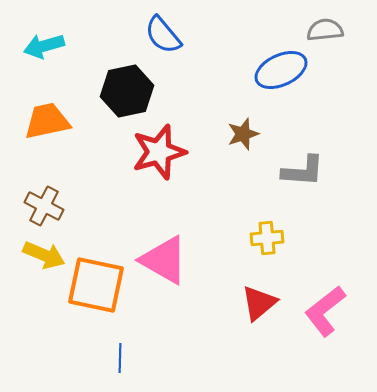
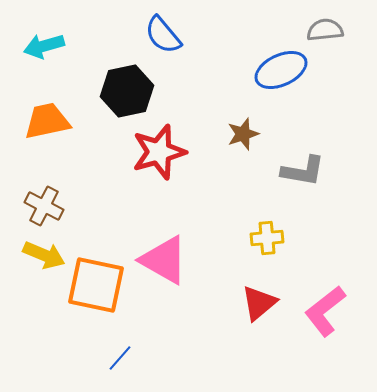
gray L-shape: rotated 6 degrees clockwise
blue line: rotated 40 degrees clockwise
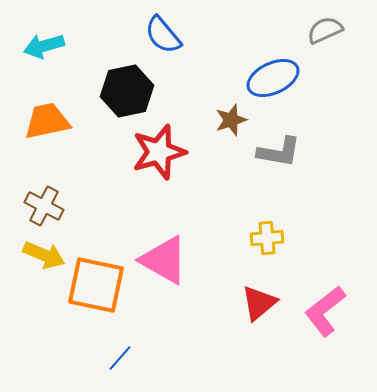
gray semicircle: rotated 18 degrees counterclockwise
blue ellipse: moved 8 px left, 8 px down
brown star: moved 12 px left, 14 px up
gray L-shape: moved 24 px left, 19 px up
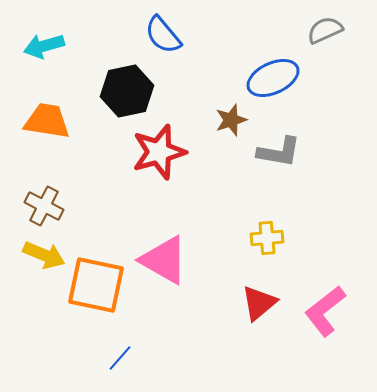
orange trapezoid: rotated 21 degrees clockwise
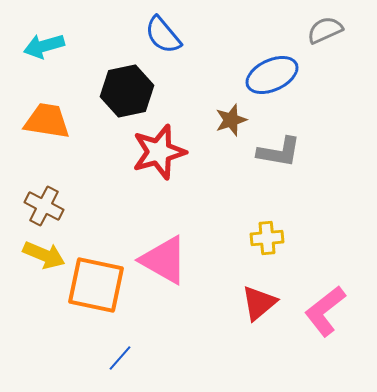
blue ellipse: moved 1 px left, 3 px up
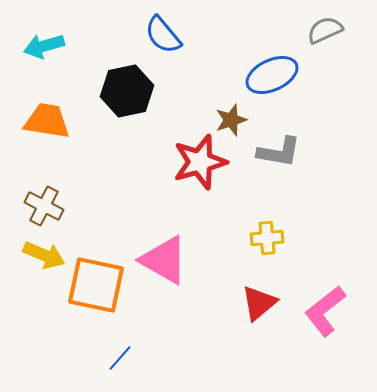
red star: moved 41 px right, 10 px down
